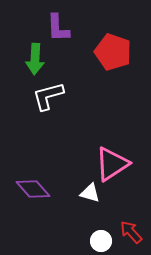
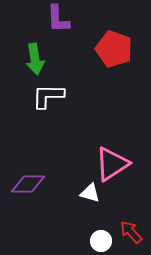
purple L-shape: moved 9 px up
red pentagon: moved 1 px right, 3 px up
green arrow: rotated 12 degrees counterclockwise
white L-shape: rotated 16 degrees clockwise
purple diamond: moved 5 px left, 5 px up; rotated 48 degrees counterclockwise
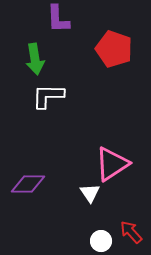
white triangle: rotated 40 degrees clockwise
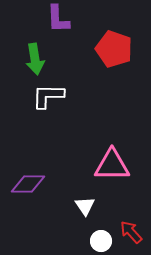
pink triangle: moved 1 px down; rotated 33 degrees clockwise
white triangle: moved 5 px left, 13 px down
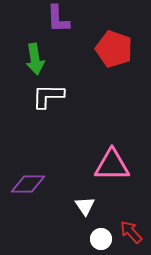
white circle: moved 2 px up
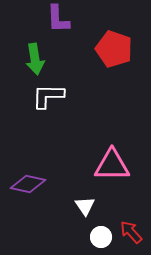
purple diamond: rotated 12 degrees clockwise
white circle: moved 2 px up
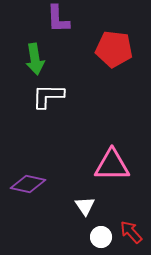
red pentagon: rotated 12 degrees counterclockwise
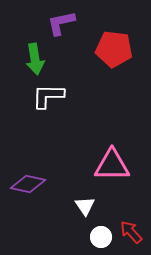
purple L-shape: moved 3 px right, 4 px down; rotated 80 degrees clockwise
